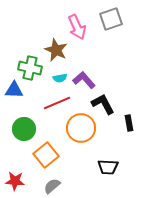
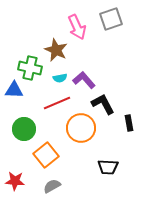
gray semicircle: rotated 12 degrees clockwise
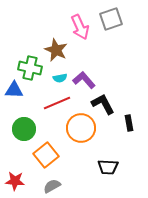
pink arrow: moved 3 px right
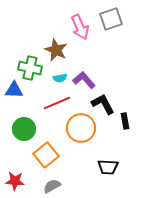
black rectangle: moved 4 px left, 2 px up
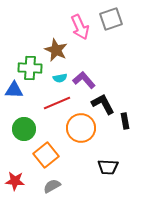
green cross: rotated 10 degrees counterclockwise
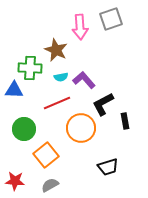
pink arrow: rotated 20 degrees clockwise
cyan semicircle: moved 1 px right, 1 px up
black L-shape: rotated 90 degrees counterclockwise
black trapezoid: rotated 20 degrees counterclockwise
gray semicircle: moved 2 px left, 1 px up
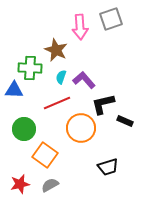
cyan semicircle: rotated 120 degrees clockwise
black L-shape: rotated 15 degrees clockwise
black rectangle: rotated 56 degrees counterclockwise
orange square: moved 1 px left; rotated 15 degrees counterclockwise
red star: moved 5 px right, 3 px down; rotated 18 degrees counterclockwise
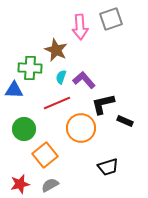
orange square: rotated 15 degrees clockwise
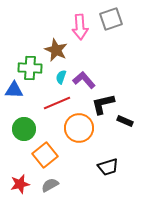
orange circle: moved 2 px left
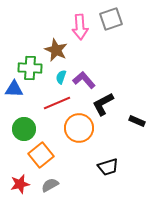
blue triangle: moved 1 px up
black L-shape: rotated 15 degrees counterclockwise
black rectangle: moved 12 px right
orange square: moved 4 px left
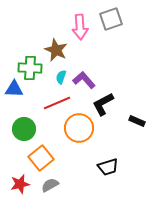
orange square: moved 3 px down
